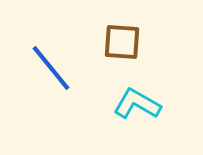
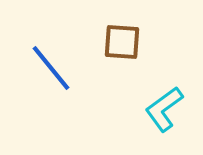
cyan L-shape: moved 27 px right, 5 px down; rotated 66 degrees counterclockwise
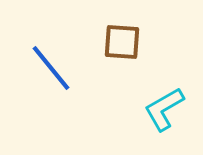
cyan L-shape: rotated 6 degrees clockwise
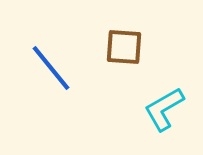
brown square: moved 2 px right, 5 px down
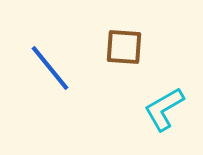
blue line: moved 1 px left
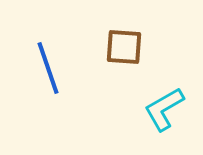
blue line: moved 2 px left; rotated 20 degrees clockwise
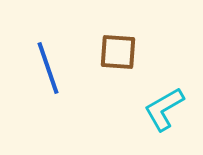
brown square: moved 6 px left, 5 px down
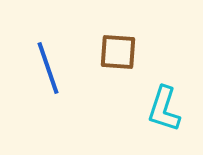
cyan L-shape: rotated 42 degrees counterclockwise
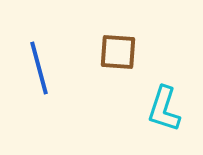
blue line: moved 9 px left; rotated 4 degrees clockwise
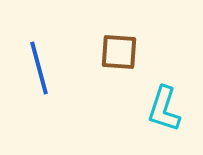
brown square: moved 1 px right
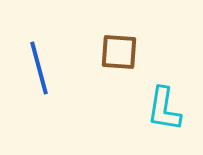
cyan L-shape: rotated 9 degrees counterclockwise
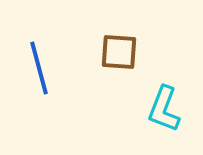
cyan L-shape: rotated 12 degrees clockwise
